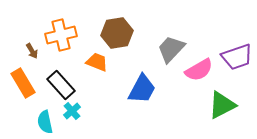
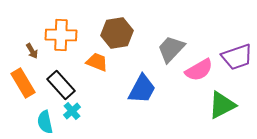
orange cross: rotated 16 degrees clockwise
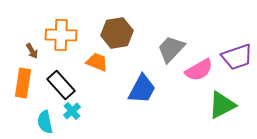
orange rectangle: rotated 40 degrees clockwise
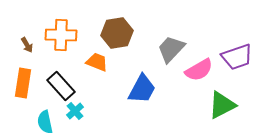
brown arrow: moved 5 px left, 6 px up
black rectangle: moved 1 px down
cyan cross: moved 3 px right
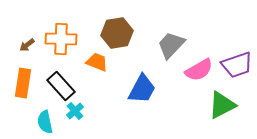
orange cross: moved 4 px down
brown arrow: rotated 84 degrees clockwise
gray trapezoid: moved 4 px up
purple trapezoid: moved 8 px down
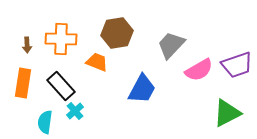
brown arrow: rotated 56 degrees counterclockwise
green triangle: moved 5 px right, 8 px down
cyan semicircle: rotated 20 degrees clockwise
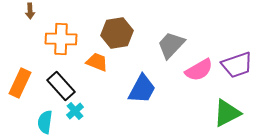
brown arrow: moved 3 px right, 34 px up
orange rectangle: moved 3 px left; rotated 16 degrees clockwise
